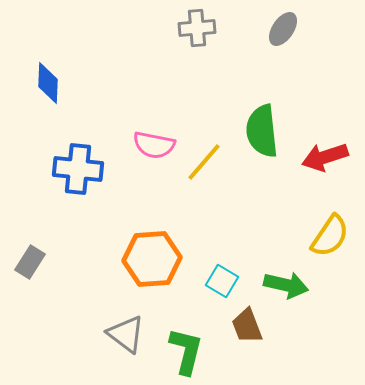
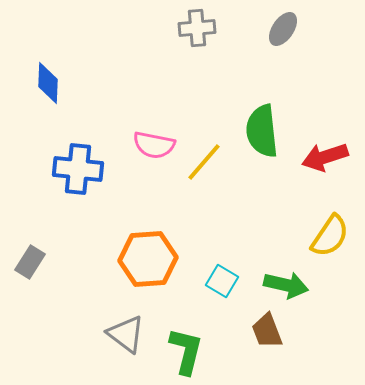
orange hexagon: moved 4 px left
brown trapezoid: moved 20 px right, 5 px down
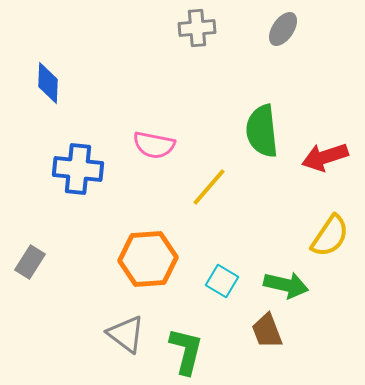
yellow line: moved 5 px right, 25 px down
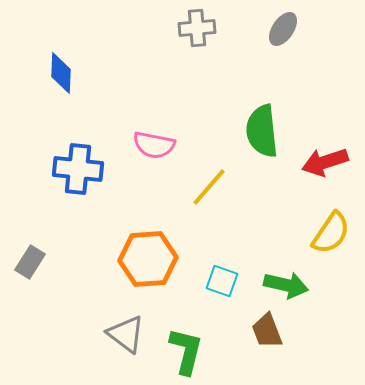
blue diamond: moved 13 px right, 10 px up
red arrow: moved 5 px down
yellow semicircle: moved 1 px right, 3 px up
cyan square: rotated 12 degrees counterclockwise
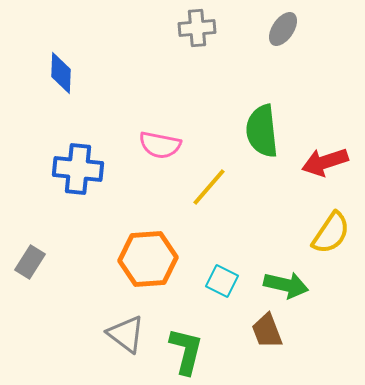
pink semicircle: moved 6 px right
cyan square: rotated 8 degrees clockwise
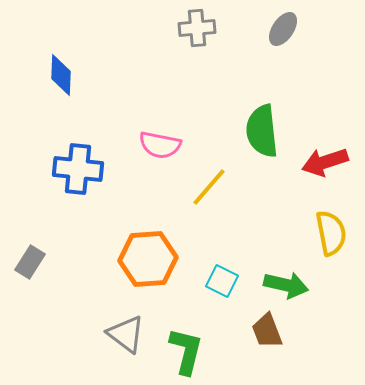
blue diamond: moved 2 px down
yellow semicircle: rotated 45 degrees counterclockwise
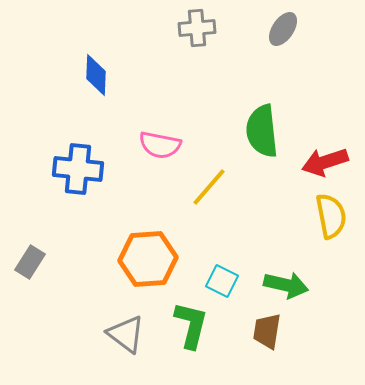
blue diamond: moved 35 px right
yellow semicircle: moved 17 px up
brown trapezoid: rotated 30 degrees clockwise
green L-shape: moved 5 px right, 26 px up
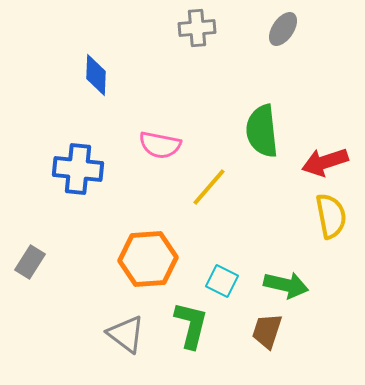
brown trapezoid: rotated 9 degrees clockwise
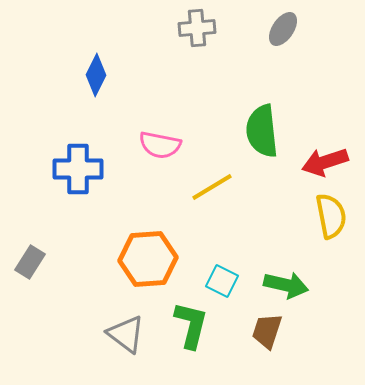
blue diamond: rotated 24 degrees clockwise
blue cross: rotated 6 degrees counterclockwise
yellow line: moved 3 px right; rotated 18 degrees clockwise
